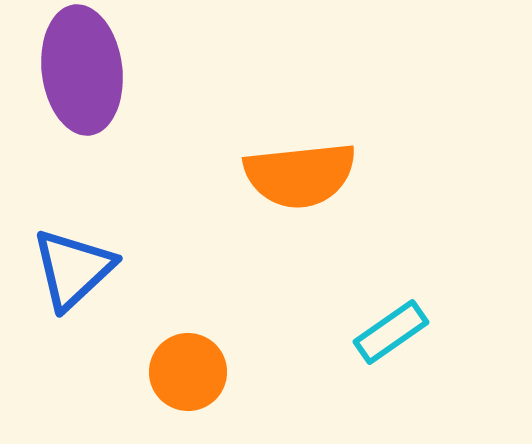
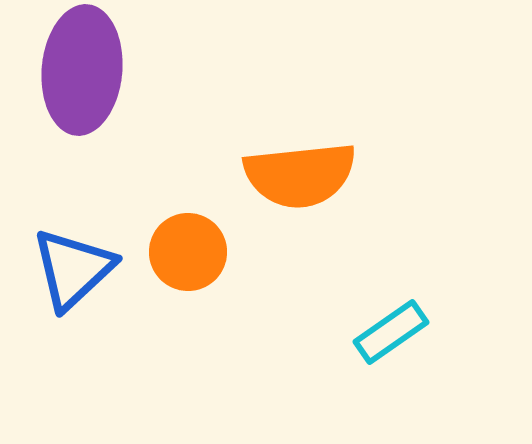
purple ellipse: rotated 12 degrees clockwise
orange circle: moved 120 px up
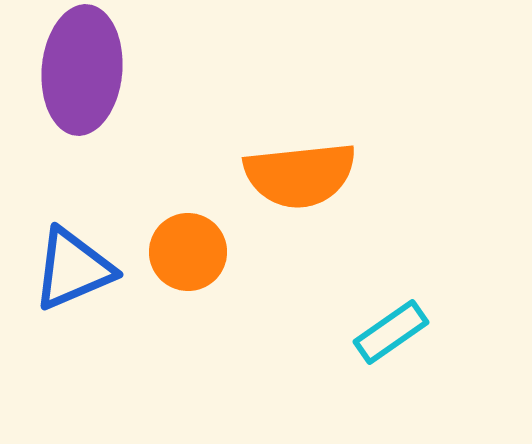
blue triangle: rotated 20 degrees clockwise
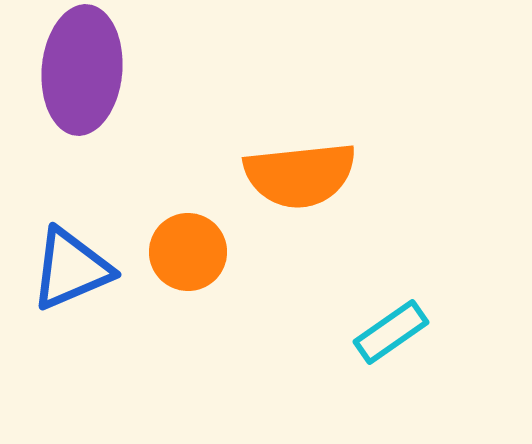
blue triangle: moved 2 px left
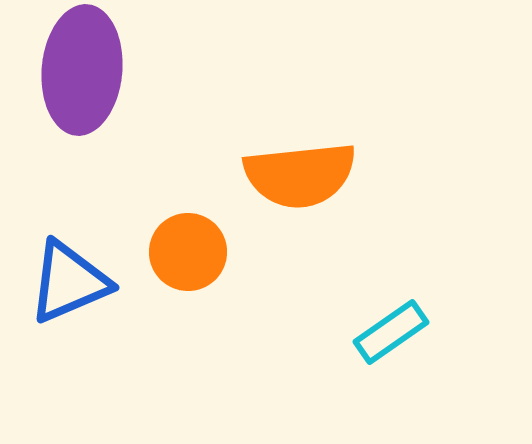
blue triangle: moved 2 px left, 13 px down
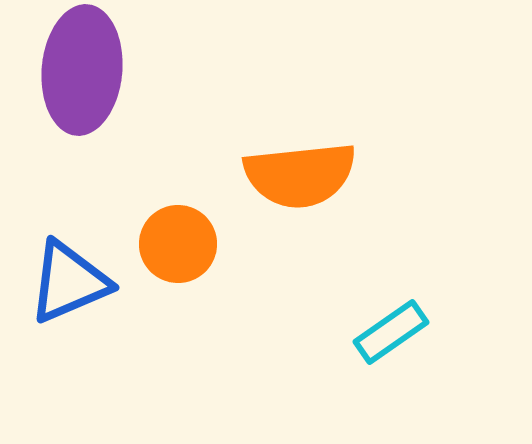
orange circle: moved 10 px left, 8 px up
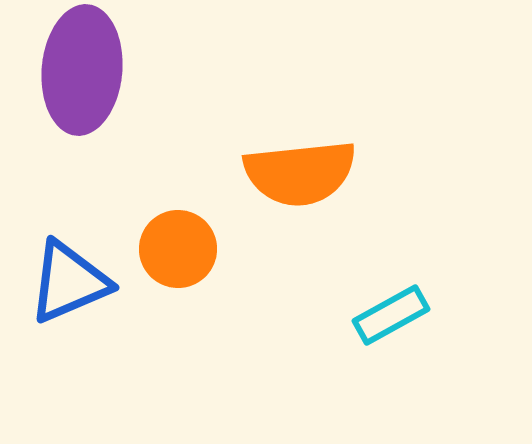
orange semicircle: moved 2 px up
orange circle: moved 5 px down
cyan rectangle: moved 17 px up; rotated 6 degrees clockwise
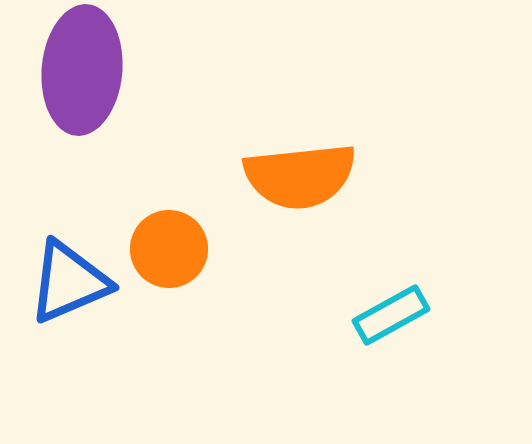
orange semicircle: moved 3 px down
orange circle: moved 9 px left
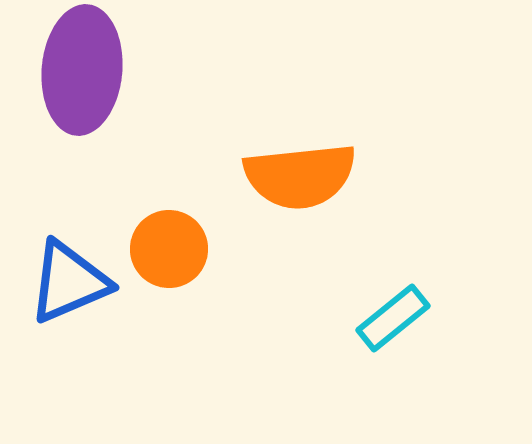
cyan rectangle: moved 2 px right, 3 px down; rotated 10 degrees counterclockwise
